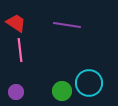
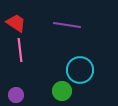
cyan circle: moved 9 px left, 13 px up
purple circle: moved 3 px down
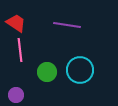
green circle: moved 15 px left, 19 px up
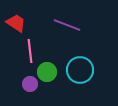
purple line: rotated 12 degrees clockwise
pink line: moved 10 px right, 1 px down
purple circle: moved 14 px right, 11 px up
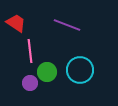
purple circle: moved 1 px up
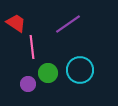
purple line: moved 1 px right, 1 px up; rotated 56 degrees counterclockwise
pink line: moved 2 px right, 4 px up
green circle: moved 1 px right, 1 px down
purple circle: moved 2 px left, 1 px down
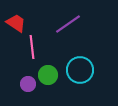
green circle: moved 2 px down
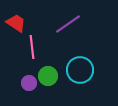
green circle: moved 1 px down
purple circle: moved 1 px right, 1 px up
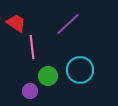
purple line: rotated 8 degrees counterclockwise
purple circle: moved 1 px right, 8 px down
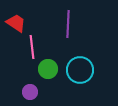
purple line: rotated 44 degrees counterclockwise
green circle: moved 7 px up
purple circle: moved 1 px down
